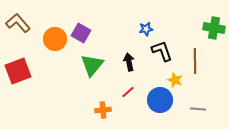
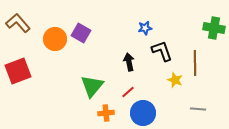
blue star: moved 1 px left, 1 px up
brown line: moved 2 px down
green triangle: moved 21 px down
blue circle: moved 17 px left, 13 px down
orange cross: moved 3 px right, 3 px down
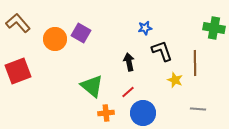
green triangle: rotated 30 degrees counterclockwise
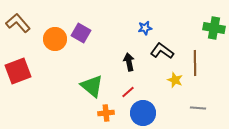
black L-shape: rotated 35 degrees counterclockwise
gray line: moved 1 px up
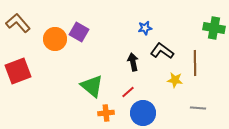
purple square: moved 2 px left, 1 px up
black arrow: moved 4 px right
yellow star: rotated 14 degrees counterclockwise
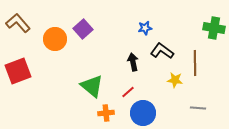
purple square: moved 4 px right, 3 px up; rotated 18 degrees clockwise
